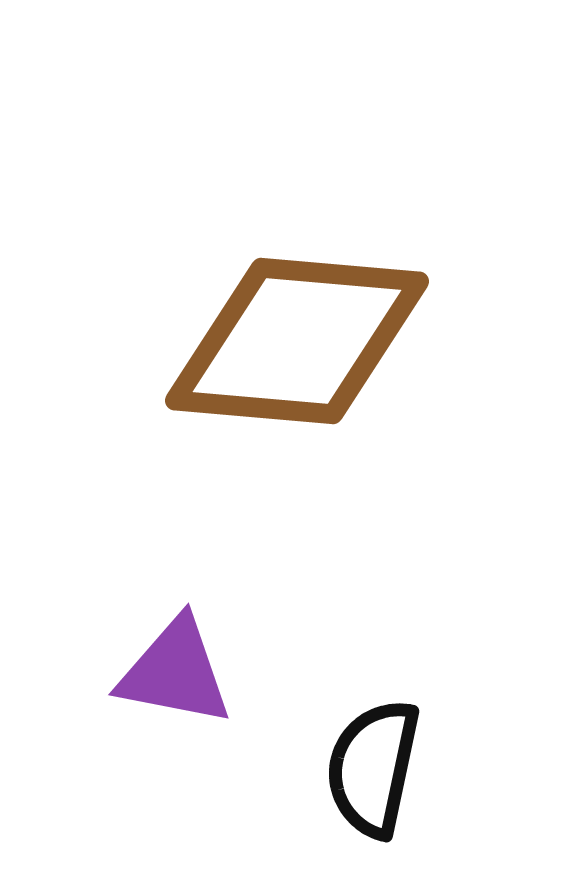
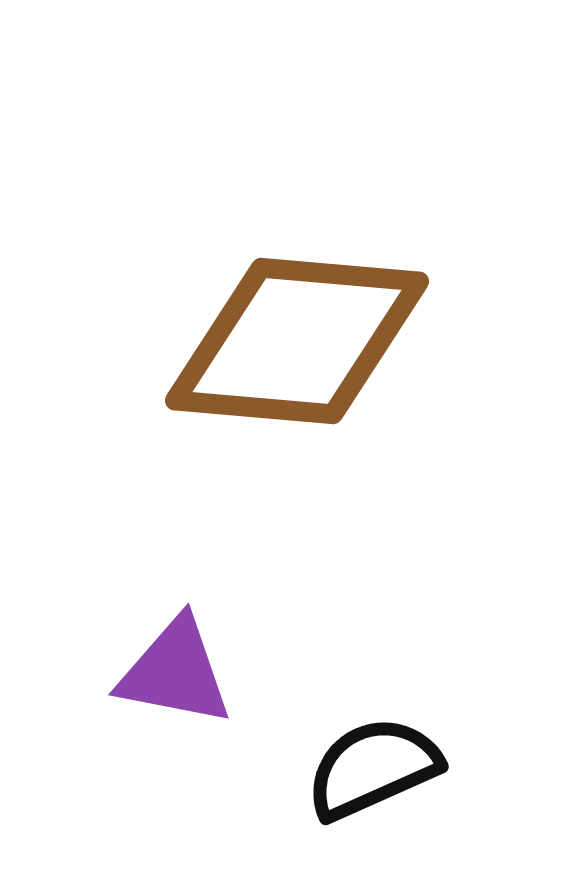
black semicircle: rotated 54 degrees clockwise
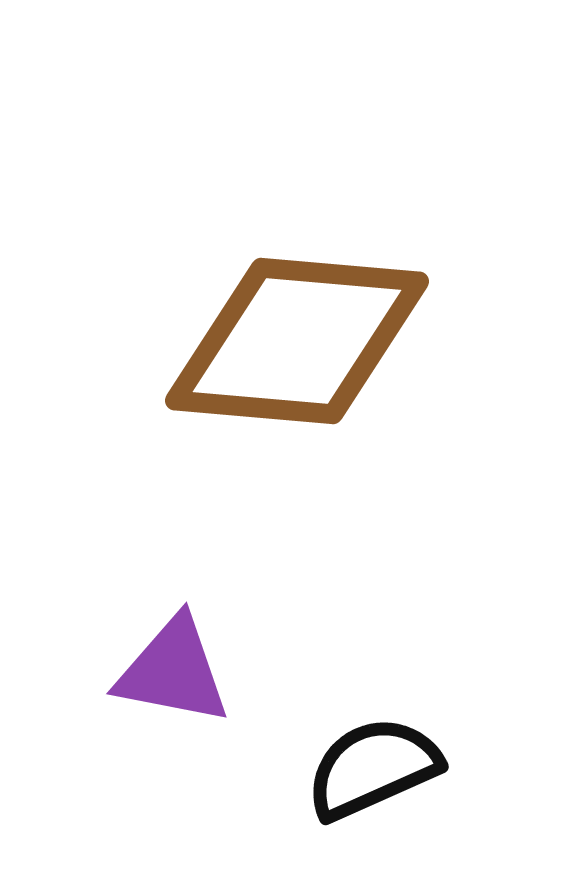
purple triangle: moved 2 px left, 1 px up
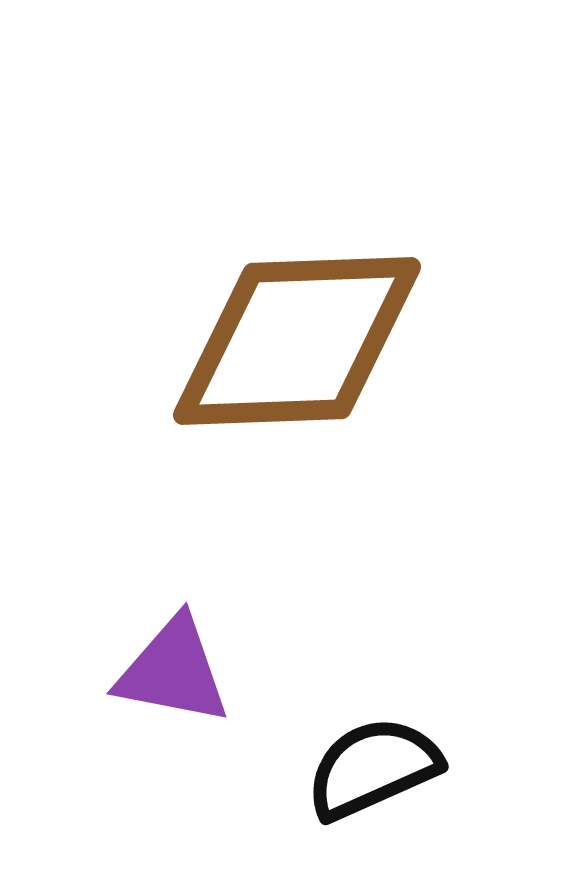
brown diamond: rotated 7 degrees counterclockwise
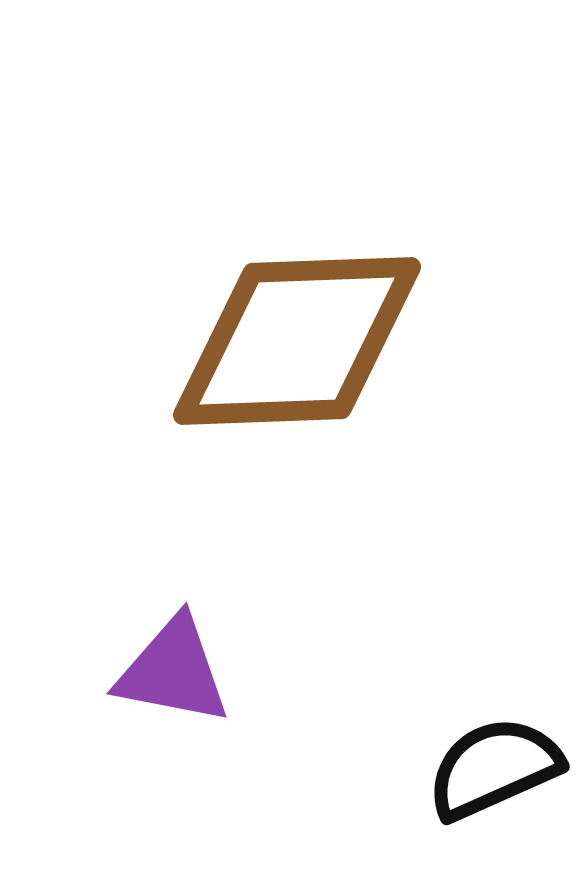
black semicircle: moved 121 px right
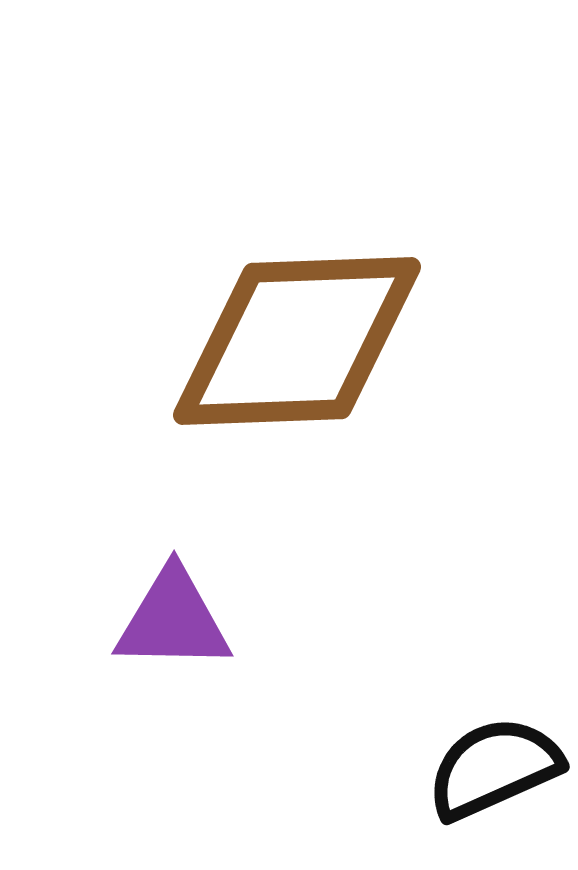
purple triangle: moved 51 px up; rotated 10 degrees counterclockwise
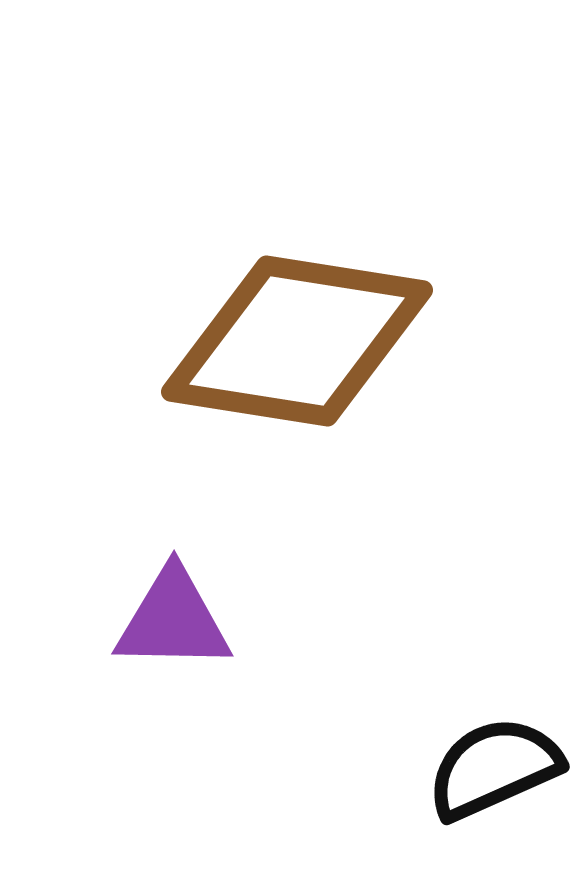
brown diamond: rotated 11 degrees clockwise
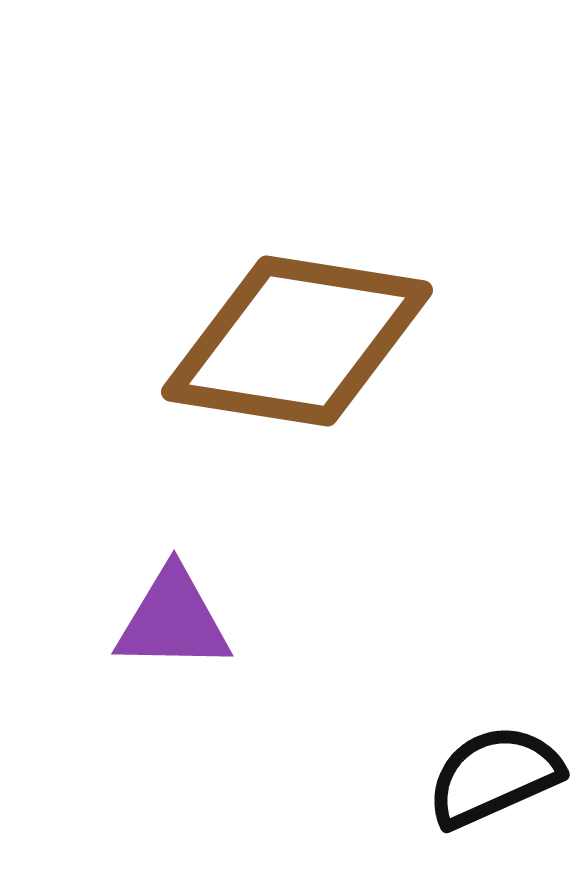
black semicircle: moved 8 px down
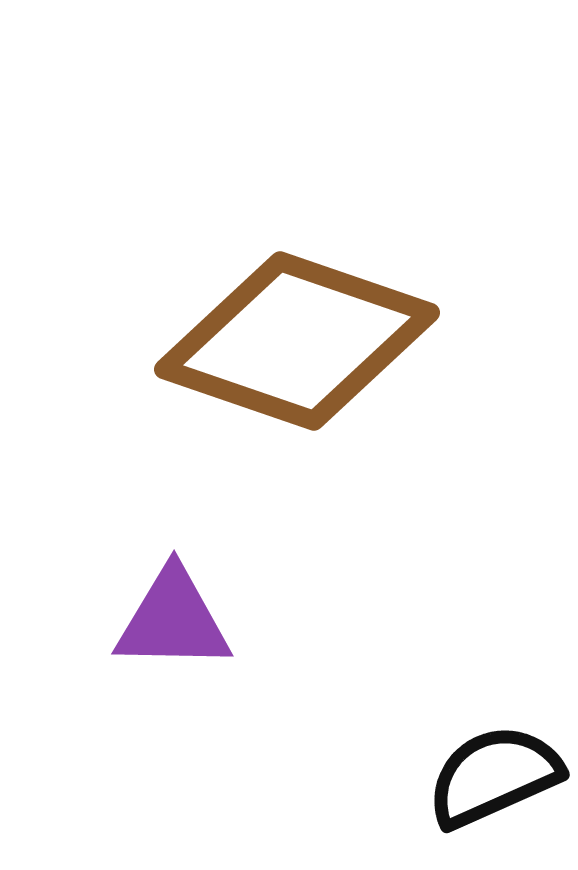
brown diamond: rotated 10 degrees clockwise
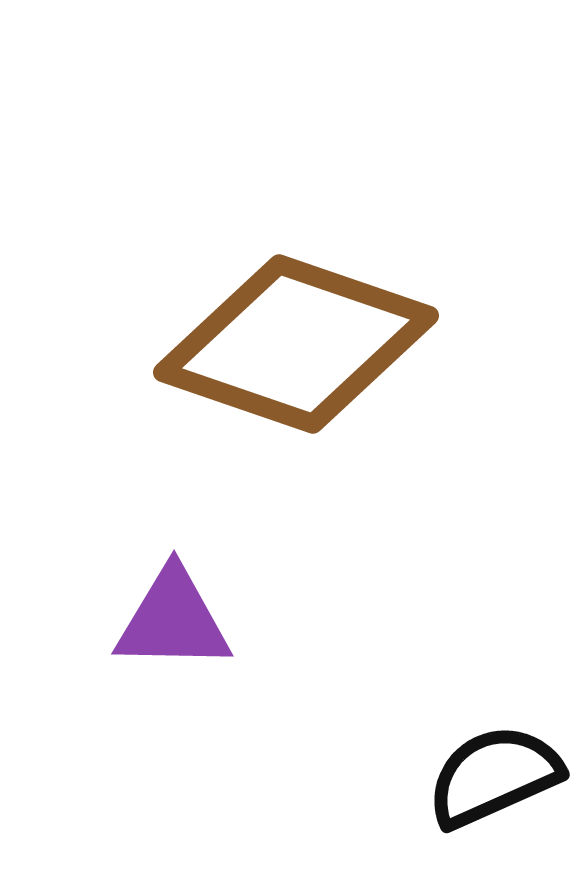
brown diamond: moved 1 px left, 3 px down
